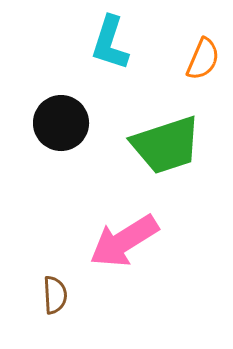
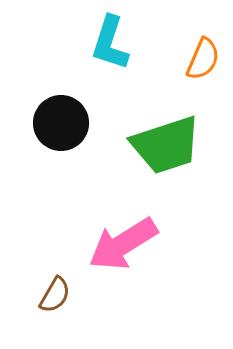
pink arrow: moved 1 px left, 3 px down
brown semicircle: rotated 33 degrees clockwise
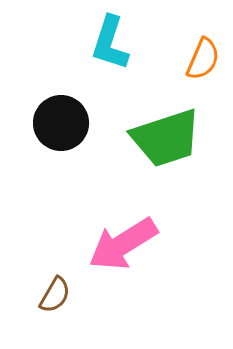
green trapezoid: moved 7 px up
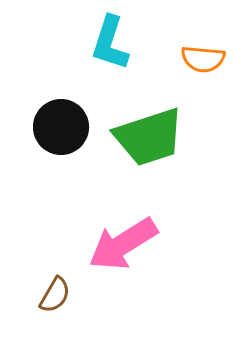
orange semicircle: rotated 72 degrees clockwise
black circle: moved 4 px down
green trapezoid: moved 17 px left, 1 px up
